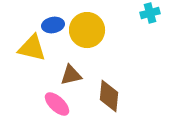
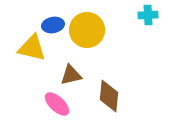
cyan cross: moved 2 px left, 2 px down; rotated 12 degrees clockwise
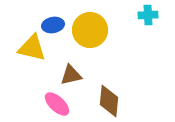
yellow circle: moved 3 px right
brown diamond: moved 5 px down
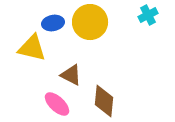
cyan cross: rotated 24 degrees counterclockwise
blue ellipse: moved 2 px up
yellow circle: moved 8 px up
brown triangle: rotated 40 degrees clockwise
brown diamond: moved 5 px left
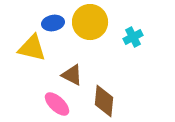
cyan cross: moved 15 px left, 22 px down
brown triangle: moved 1 px right
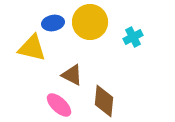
pink ellipse: moved 2 px right, 1 px down
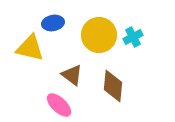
yellow circle: moved 9 px right, 13 px down
yellow triangle: moved 2 px left
brown triangle: rotated 10 degrees clockwise
brown diamond: moved 9 px right, 15 px up
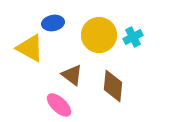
yellow triangle: rotated 16 degrees clockwise
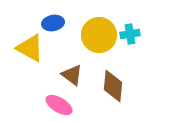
cyan cross: moved 3 px left, 3 px up; rotated 18 degrees clockwise
pink ellipse: rotated 12 degrees counterclockwise
